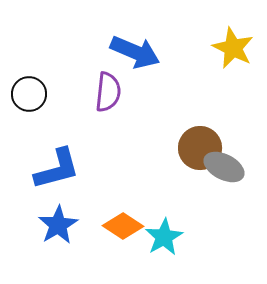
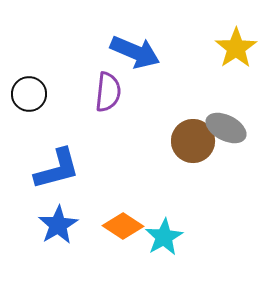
yellow star: moved 3 px right; rotated 12 degrees clockwise
brown circle: moved 7 px left, 7 px up
gray ellipse: moved 2 px right, 39 px up
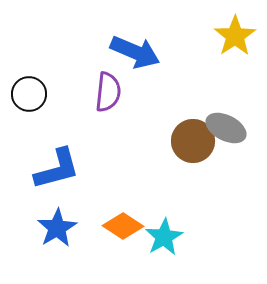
yellow star: moved 1 px left, 12 px up
blue star: moved 1 px left, 3 px down
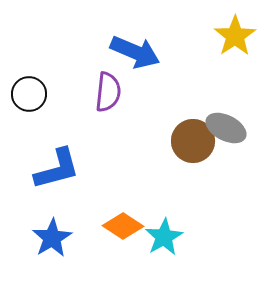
blue star: moved 5 px left, 10 px down
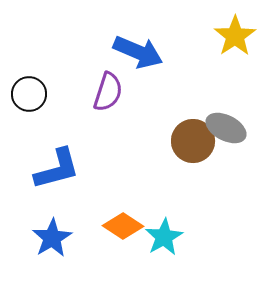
blue arrow: moved 3 px right
purple semicircle: rotated 12 degrees clockwise
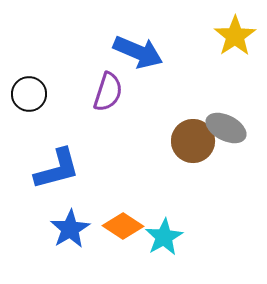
blue star: moved 18 px right, 9 px up
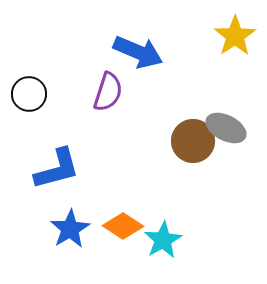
cyan star: moved 1 px left, 3 px down
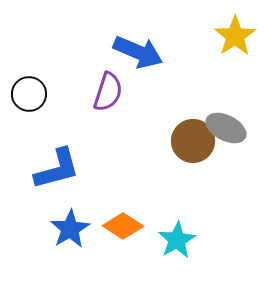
cyan star: moved 14 px right
